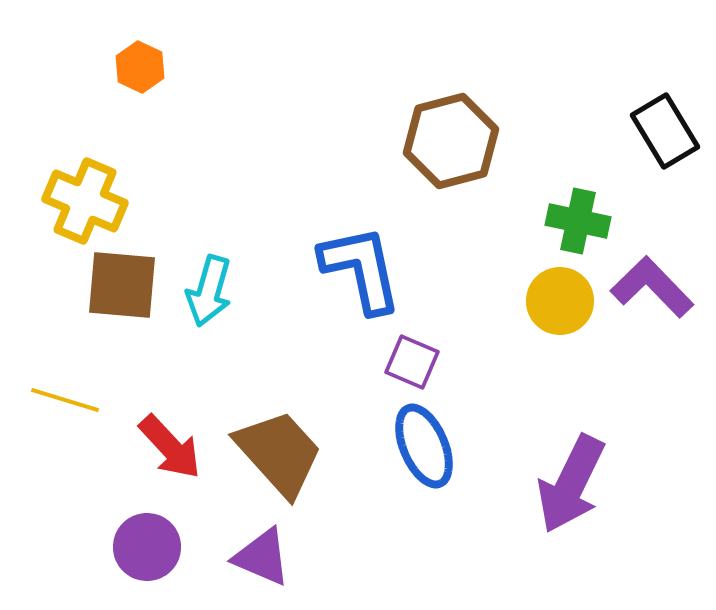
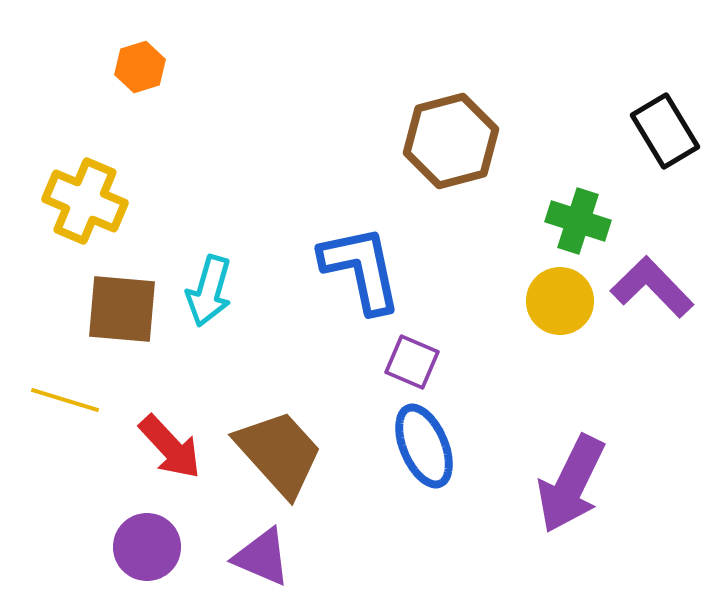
orange hexagon: rotated 18 degrees clockwise
green cross: rotated 6 degrees clockwise
brown square: moved 24 px down
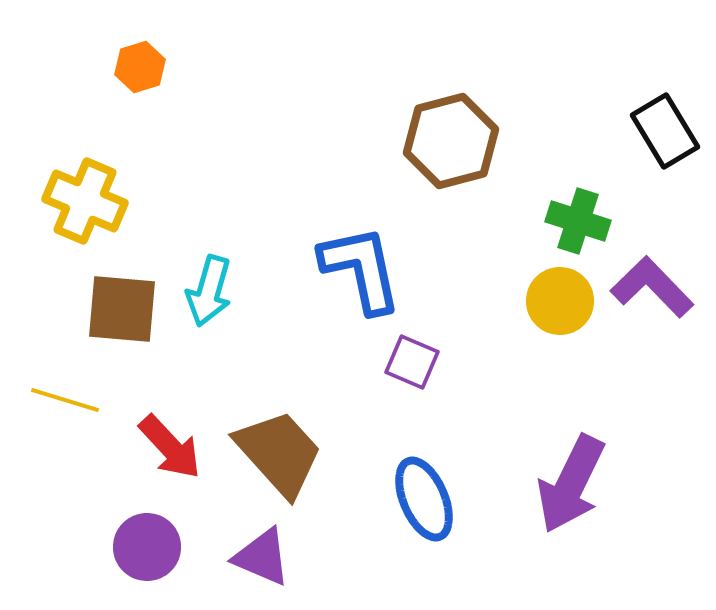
blue ellipse: moved 53 px down
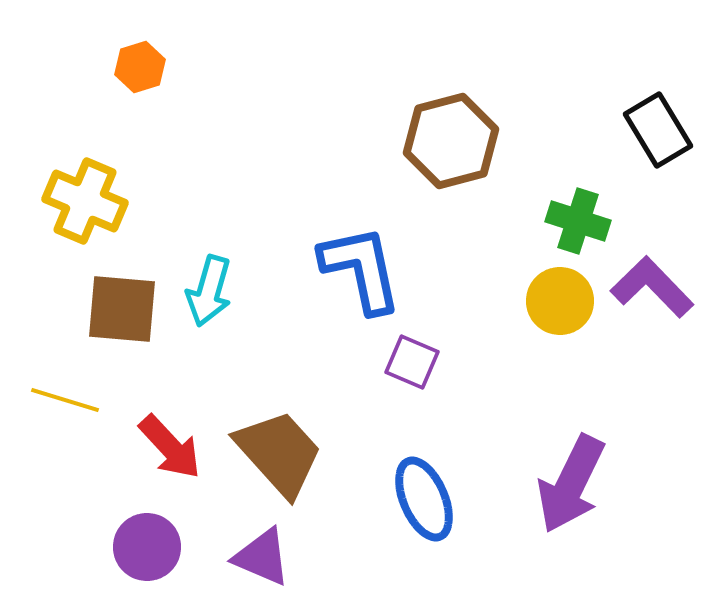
black rectangle: moved 7 px left, 1 px up
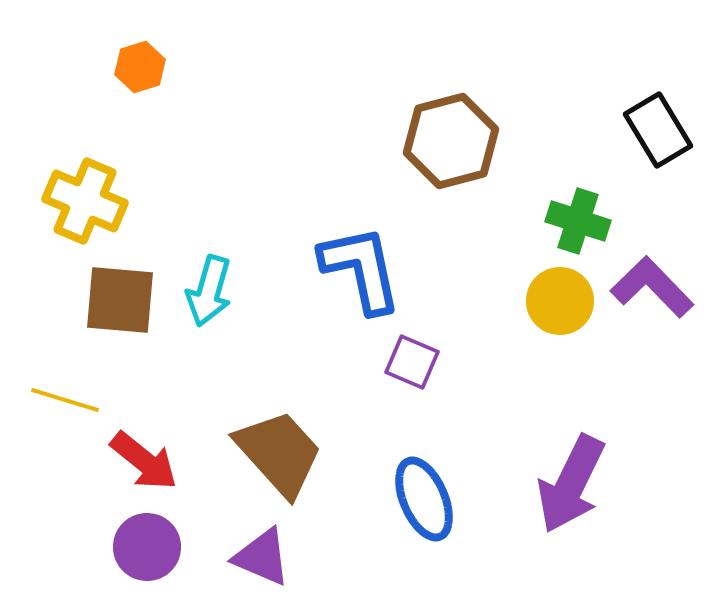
brown square: moved 2 px left, 9 px up
red arrow: moved 26 px left, 14 px down; rotated 8 degrees counterclockwise
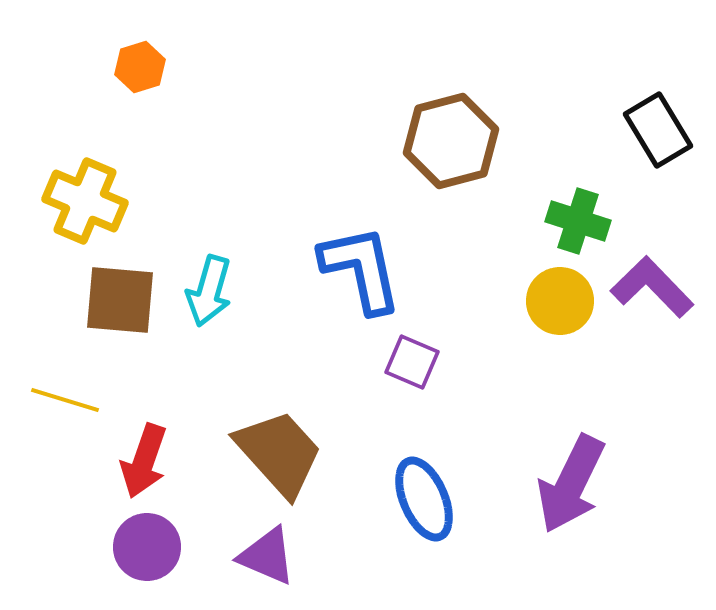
red arrow: rotated 70 degrees clockwise
purple triangle: moved 5 px right, 1 px up
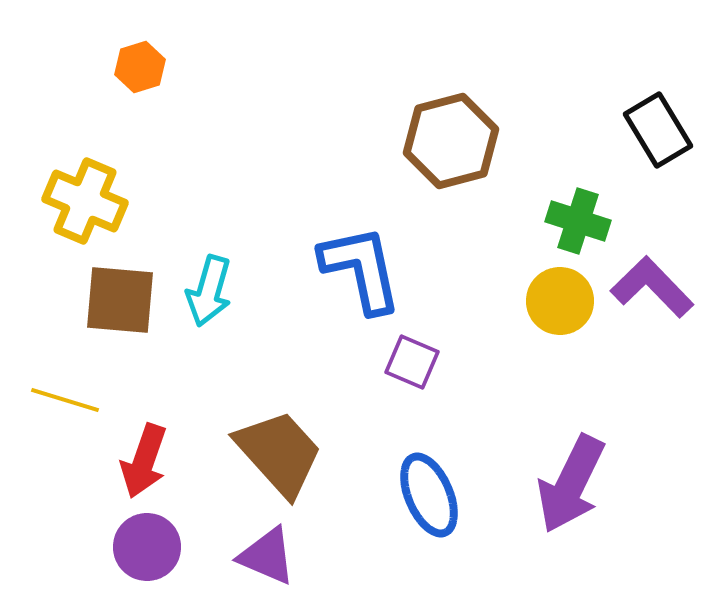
blue ellipse: moved 5 px right, 4 px up
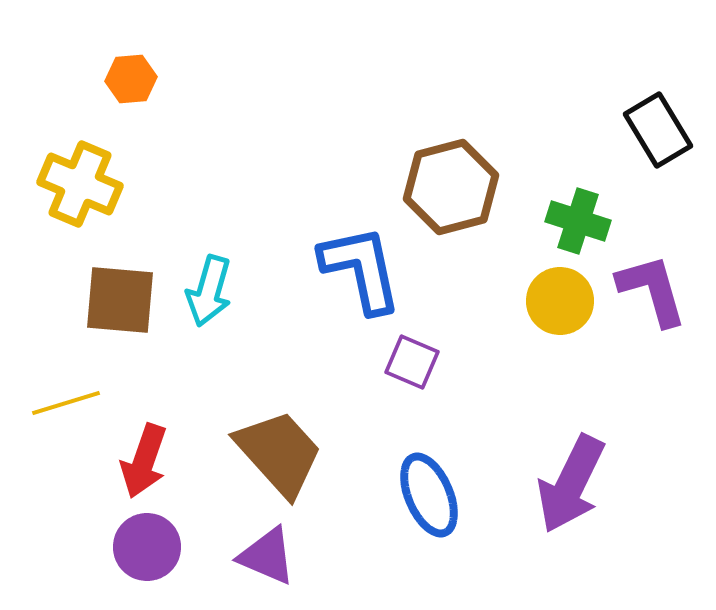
orange hexagon: moved 9 px left, 12 px down; rotated 12 degrees clockwise
brown hexagon: moved 46 px down
yellow cross: moved 5 px left, 17 px up
purple L-shape: moved 3 px down; rotated 28 degrees clockwise
yellow line: moved 1 px right, 3 px down; rotated 34 degrees counterclockwise
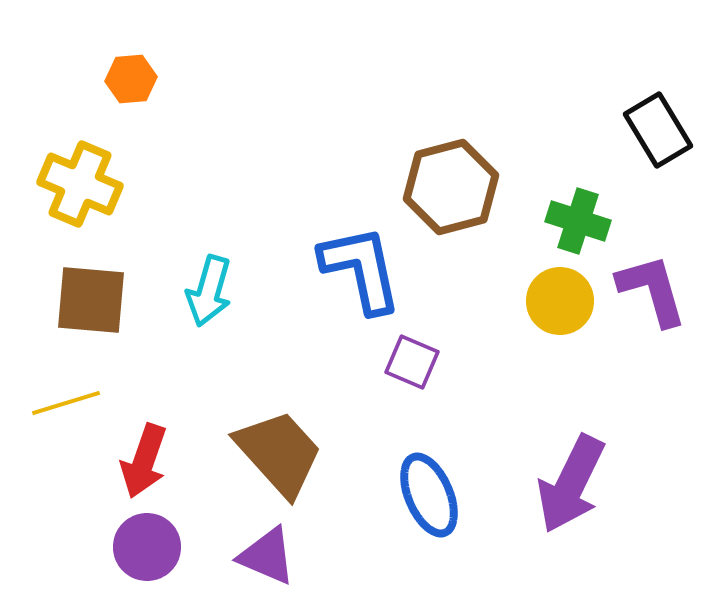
brown square: moved 29 px left
